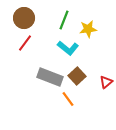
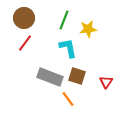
cyan L-shape: rotated 140 degrees counterclockwise
brown square: rotated 30 degrees counterclockwise
red triangle: rotated 16 degrees counterclockwise
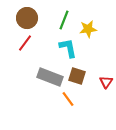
brown circle: moved 3 px right
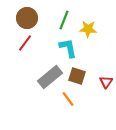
yellow star: rotated 12 degrees clockwise
gray rectangle: rotated 60 degrees counterclockwise
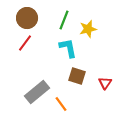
yellow star: rotated 18 degrees counterclockwise
gray rectangle: moved 13 px left, 15 px down
red triangle: moved 1 px left, 1 px down
orange line: moved 7 px left, 5 px down
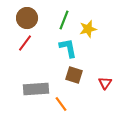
brown square: moved 3 px left, 1 px up
gray rectangle: moved 1 px left, 3 px up; rotated 35 degrees clockwise
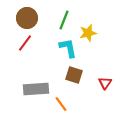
yellow star: moved 4 px down
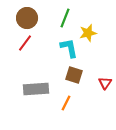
green line: moved 1 px right, 2 px up
cyan L-shape: moved 1 px right
orange line: moved 5 px right, 1 px up; rotated 63 degrees clockwise
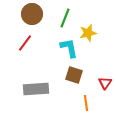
brown circle: moved 5 px right, 4 px up
orange line: moved 20 px right; rotated 35 degrees counterclockwise
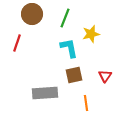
yellow star: moved 3 px right, 1 px down
red line: moved 8 px left; rotated 18 degrees counterclockwise
brown square: rotated 30 degrees counterclockwise
red triangle: moved 7 px up
gray rectangle: moved 9 px right, 4 px down
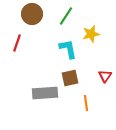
green line: moved 1 px right, 2 px up; rotated 12 degrees clockwise
cyan L-shape: moved 1 px left, 1 px down
brown square: moved 4 px left, 3 px down
